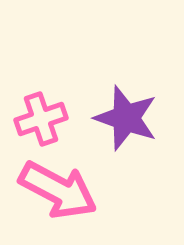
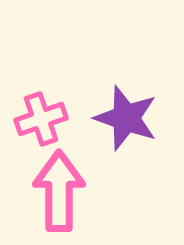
pink arrow: moved 1 px right, 1 px down; rotated 118 degrees counterclockwise
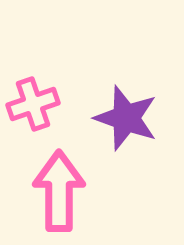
pink cross: moved 8 px left, 15 px up
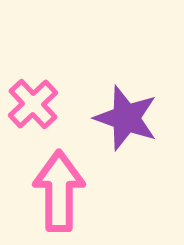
pink cross: rotated 24 degrees counterclockwise
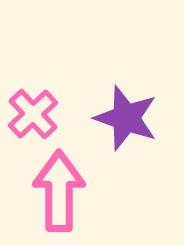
pink cross: moved 10 px down
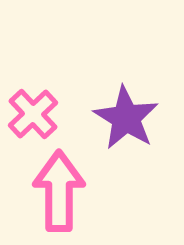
purple star: rotated 12 degrees clockwise
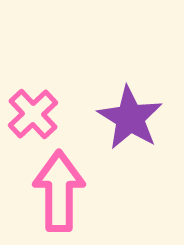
purple star: moved 4 px right
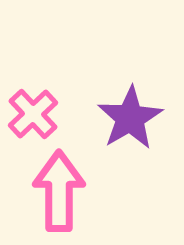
purple star: rotated 10 degrees clockwise
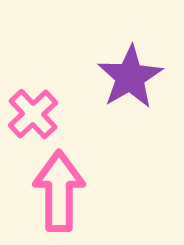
purple star: moved 41 px up
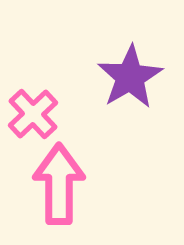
pink arrow: moved 7 px up
